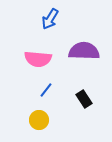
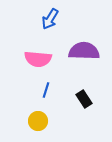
blue line: rotated 21 degrees counterclockwise
yellow circle: moved 1 px left, 1 px down
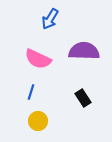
pink semicircle: rotated 20 degrees clockwise
blue line: moved 15 px left, 2 px down
black rectangle: moved 1 px left, 1 px up
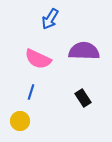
yellow circle: moved 18 px left
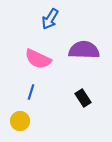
purple semicircle: moved 1 px up
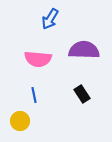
pink semicircle: rotated 20 degrees counterclockwise
blue line: moved 3 px right, 3 px down; rotated 28 degrees counterclockwise
black rectangle: moved 1 px left, 4 px up
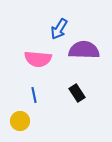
blue arrow: moved 9 px right, 10 px down
black rectangle: moved 5 px left, 1 px up
